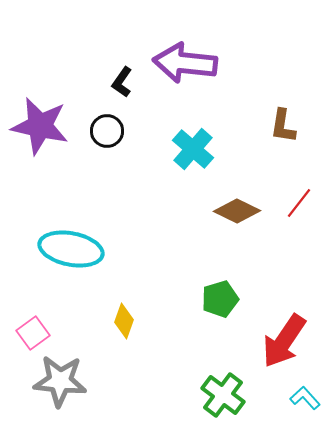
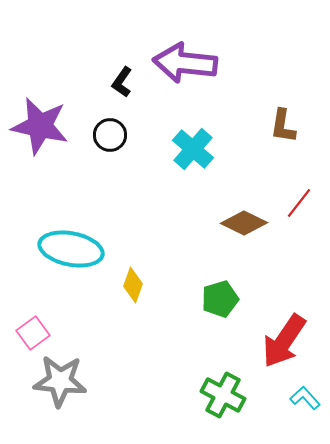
black circle: moved 3 px right, 4 px down
brown diamond: moved 7 px right, 12 px down
yellow diamond: moved 9 px right, 36 px up
green cross: rotated 9 degrees counterclockwise
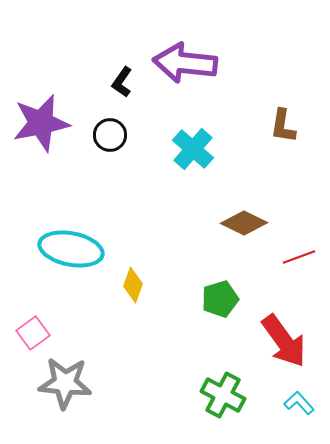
purple star: moved 1 px right, 3 px up; rotated 24 degrees counterclockwise
red line: moved 54 px down; rotated 32 degrees clockwise
red arrow: rotated 70 degrees counterclockwise
gray star: moved 5 px right, 2 px down
cyan L-shape: moved 6 px left, 5 px down
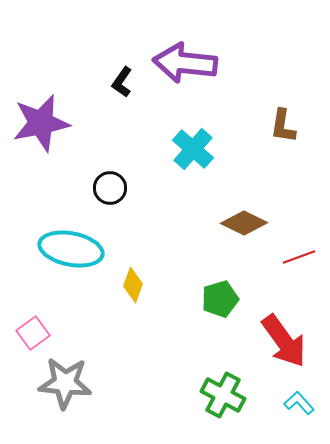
black circle: moved 53 px down
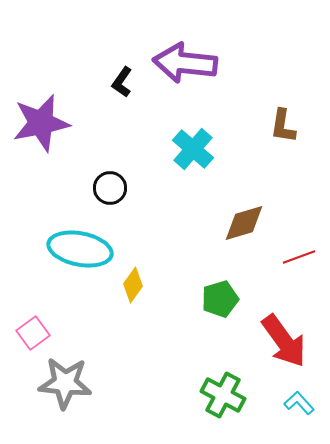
brown diamond: rotated 42 degrees counterclockwise
cyan ellipse: moved 9 px right
yellow diamond: rotated 16 degrees clockwise
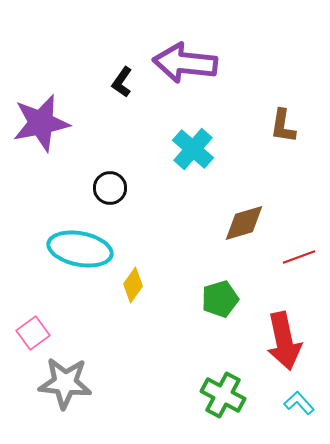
red arrow: rotated 24 degrees clockwise
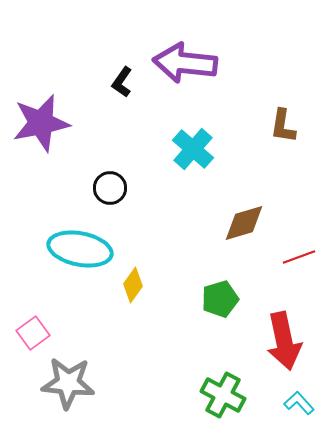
gray star: moved 3 px right
